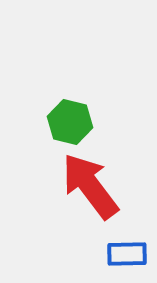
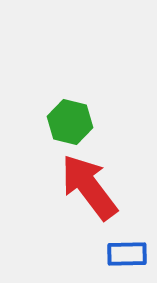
red arrow: moved 1 px left, 1 px down
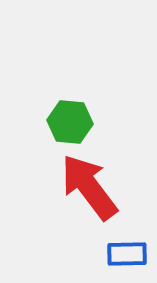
green hexagon: rotated 9 degrees counterclockwise
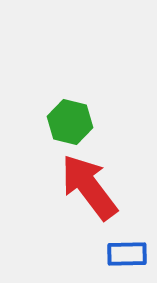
green hexagon: rotated 9 degrees clockwise
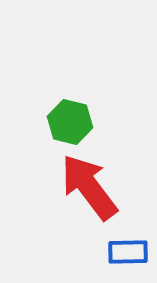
blue rectangle: moved 1 px right, 2 px up
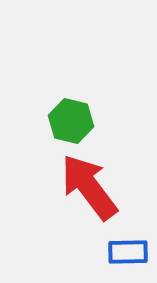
green hexagon: moved 1 px right, 1 px up
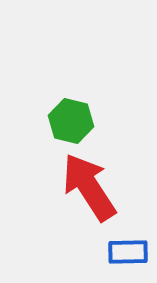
red arrow: rotated 4 degrees clockwise
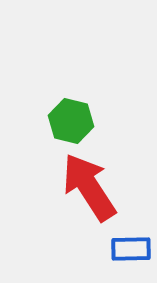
blue rectangle: moved 3 px right, 3 px up
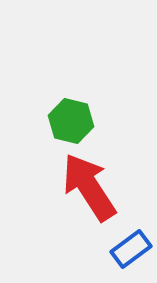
blue rectangle: rotated 36 degrees counterclockwise
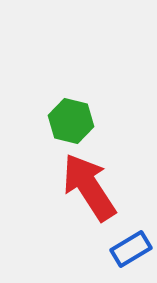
blue rectangle: rotated 6 degrees clockwise
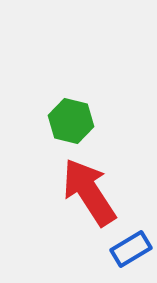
red arrow: moved 5 px down
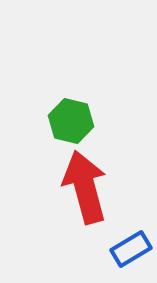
red arrow: moved 4 px left, 5 px up; rotated 18 degrees clockwise
